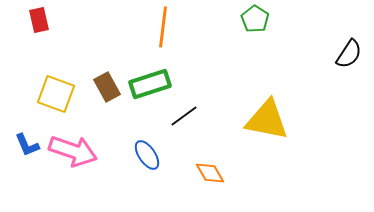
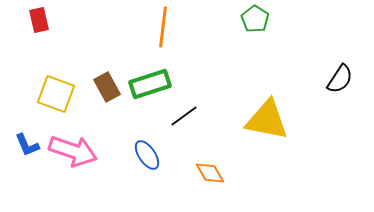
black semicircle: moved 9 px left, 25 px down
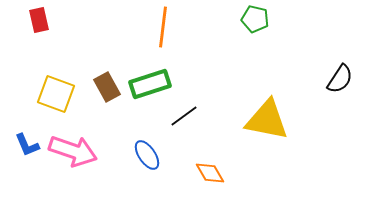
green pentagon: rotated 20 degrees counterclockwise
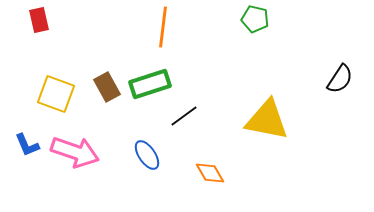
pink arrow: moved 2 px right, 1 px down
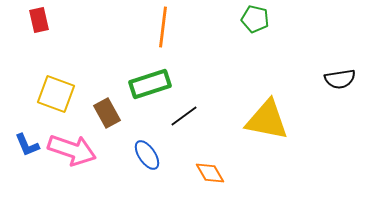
black semicircle: rotated 48 degrees clockwise
brown rectangle: moved 26 px down
pink arrow: moved 3 px left, 2 px up
